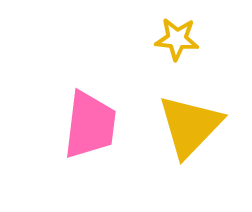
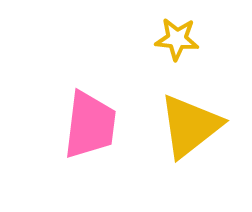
yellow triangle: rotated 8 degrees clockwise
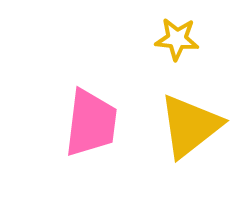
pink trapezoid: moved 1 px right, 2 px up
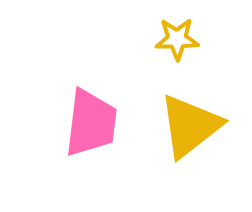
yellow star: rotated 6 degrees counterclockwise
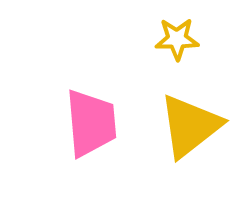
pink trapezoid: rotated 12 degrees counterclockwise
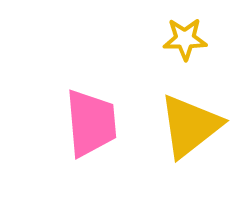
yellow star: moved 8 px right
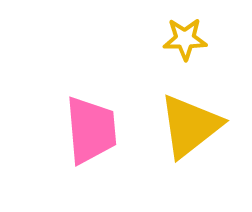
pink trapezoid: moved 7 px down
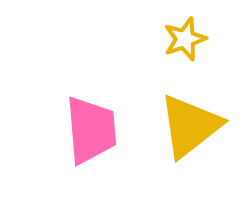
yellow star: rotated 18 degrees counterclockwise
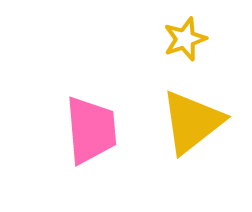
yellow triangle: moved 2 px right, 4 px up
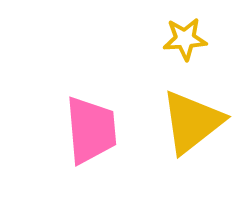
yellow star: rotated 15 degrees clockwise
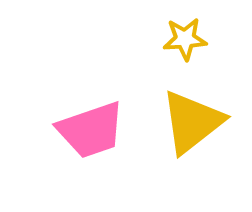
pink trapezoid: rotated 76 degrees clockwise
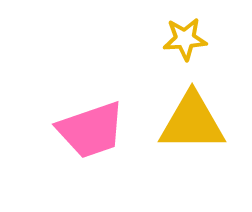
yellow triangle: rotated 38 degrees clockwise
